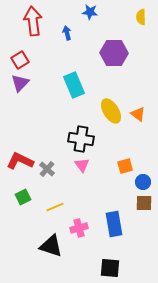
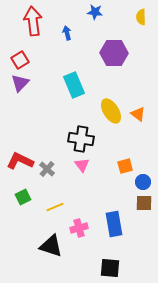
blue star: moved 5 px right
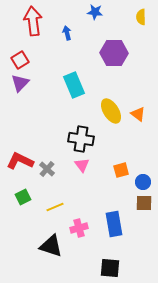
orange square: moved 4 px left, 4 px down
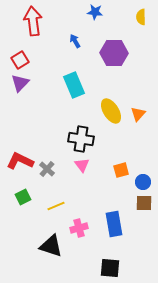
blue arrow: moved 8 px right, 8 px down; rotated 16 degrees counterclockwise
orange triangle: rotated 35 degrees clockwise
yellow line: moved 1 px right, 1 px up
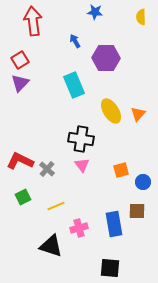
purple hexagon: moved 8 px left, 5 px down
brown square: moved 7 px left, 8 px down
